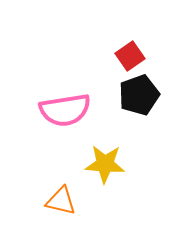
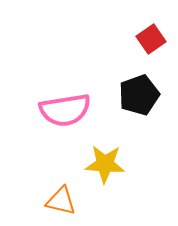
red square: moved 21 px right, 17 px up
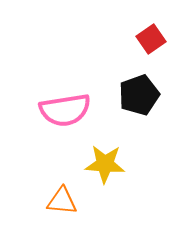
orange triangle: moved 1 px right; rotated 8 degrees counterclockwise
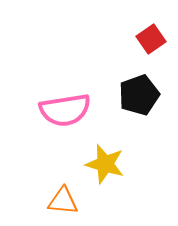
yellow star: rotated 12 degrees clockwise
orange triangle: moved 1 px right
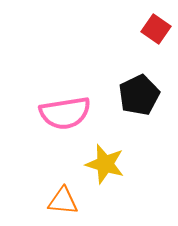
red square: moved 5 px right, 10 px up; rotated 20 degrees counterclockwise
black pentagon: rotated 6 degrees counterclockwise
pink semicircle: moved 3 px down
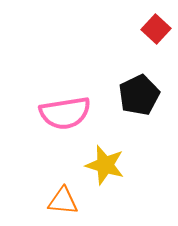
red square: rotated 8 degrees clockwise
yellow star: moved 1 px down
